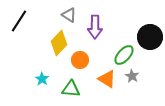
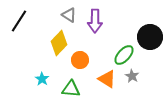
purple arrow: moved 6 px up
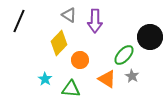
black line: rotated 10 degrees counterclockwise
cyan star: moved 3 px right
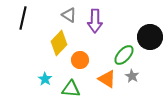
black line: moved 4 px right, 3 px up; rotated 10 degrees counterclockwise
